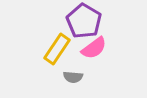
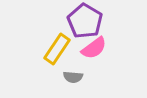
purple pentagon: moved 1 px right
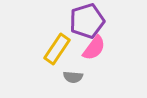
purple pentagon: moved 2 px right; rotated 24 degrees clockwise
pink semicircle: rotated 16 degrees counterclockwise
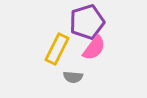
purple pentagon: moved 1 px down
yellow rectangle: rotated 8 degrees counterclockwise
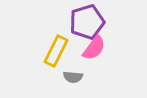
yellow rectangle: moved 1 px left, 2 px down
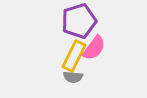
purple pentagon: moved 8 px left, 1 px up
yellow rectangle: moved 18 px right, 5 px down
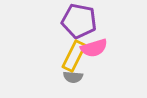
purple pentagon: rotated 28 degrees clockwise
pink semicircle: rotated 36 degrees clockwise
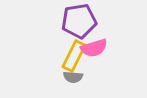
purple pentagon: rotated 20 degrees counterclockwise
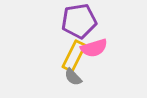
gray semicircle: rotated 42 degrees clockwise
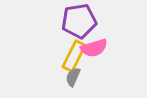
gray semicircle: rotated 66 degrees clockwise
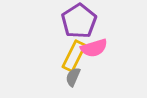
purple pentagon: rotated 24 degrees counterclockwise
